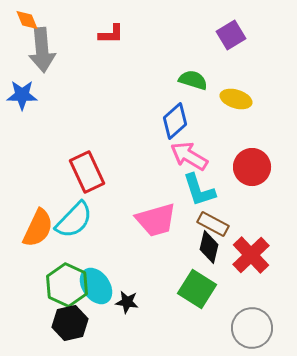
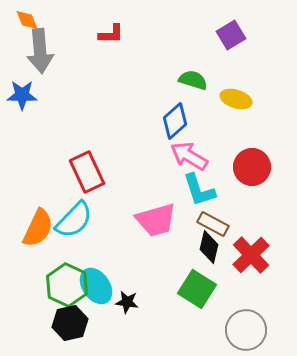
gray arrow: moved 2 px left, 1 px down
gray circle: moved 6 px left, 2 px down
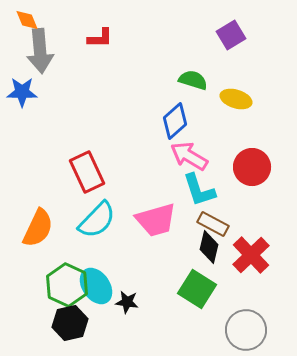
red L-shape: moved 11 px left, 4 px down
blue star: moved 3 px up
cyan semicircle: moved 23 px right
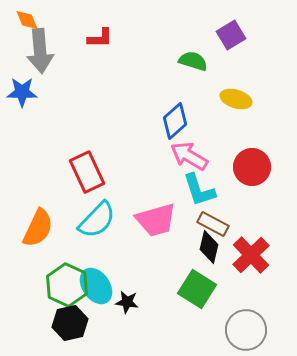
green semicircle: moved 19 px up
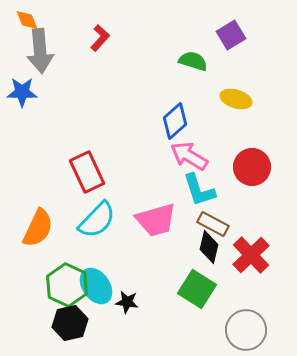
red L-shape: rotated 48 degrees counterclockwise
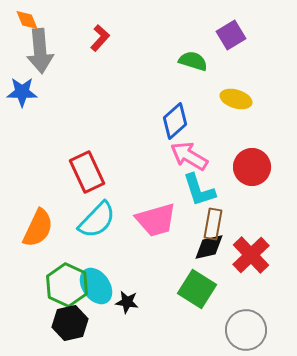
brown rectangle: rotated 72 degrees clockwise
black diamond: rotated 64 degrees clockwise
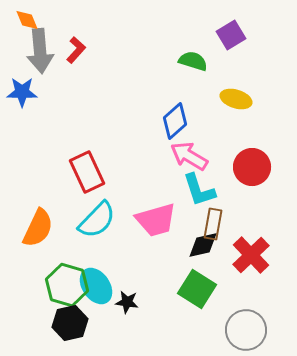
red L-shape: moved 24 px left, 12 px down
black diamond: moved 6 px left, 2 px up
green hexagon: rotated 9 degrees counterclockwise
